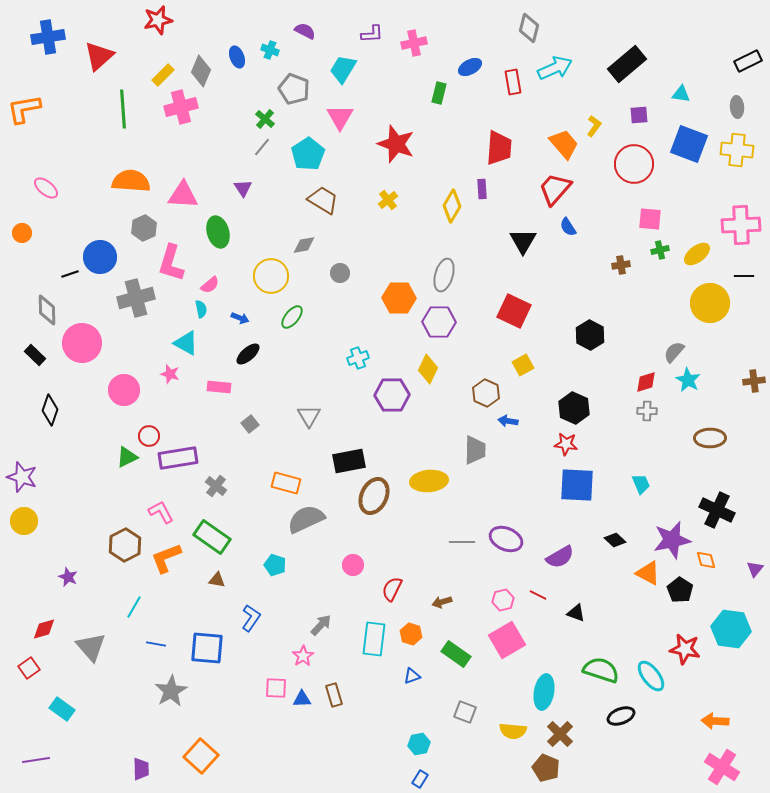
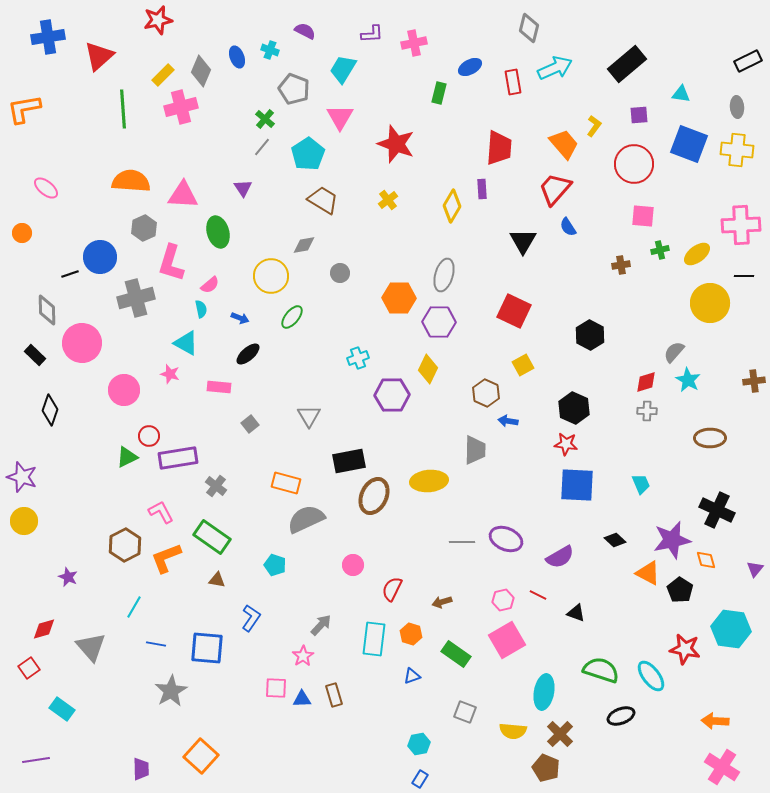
pink square at (650, 219): moved 7 px left, 3 px up
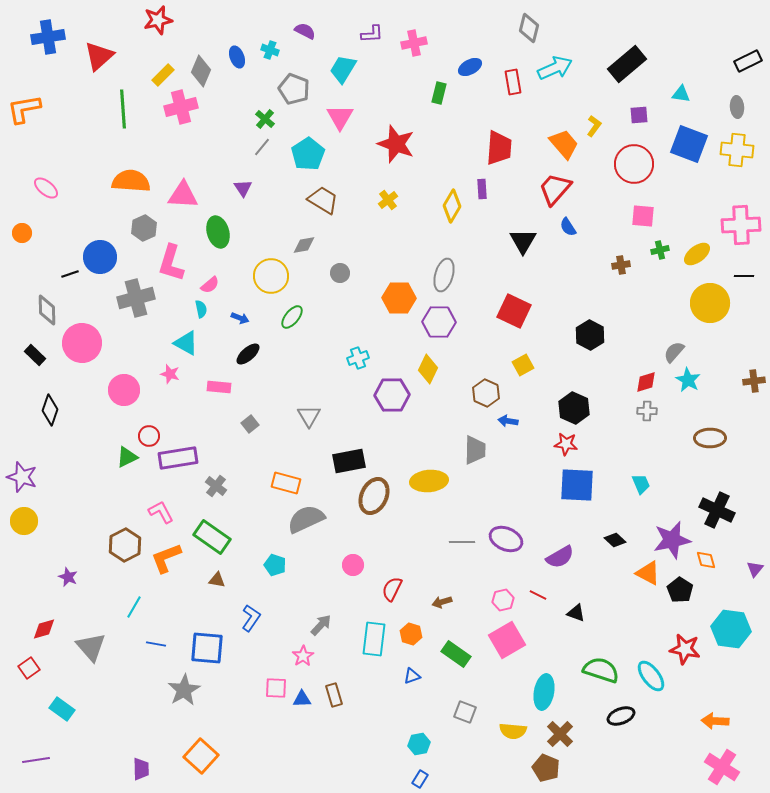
gray star at (171, 691): moved 13 px right, 1 px up
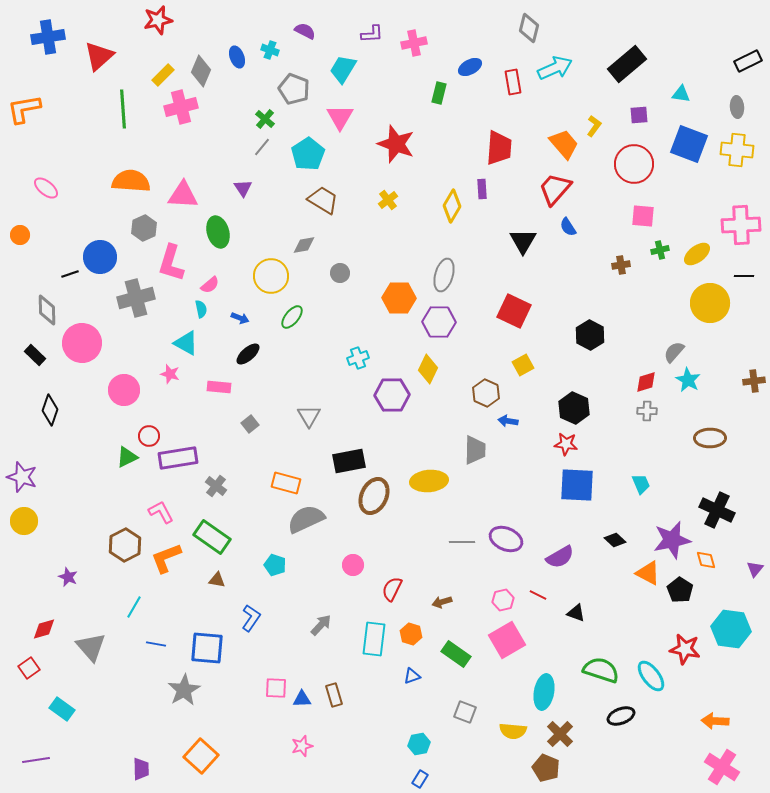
orange circle at (22, 233): moved 2 px left, 2 px down
pink star at (303, 656): moved 1 px left, 90 px down; rotated 15 degrees clockwise
